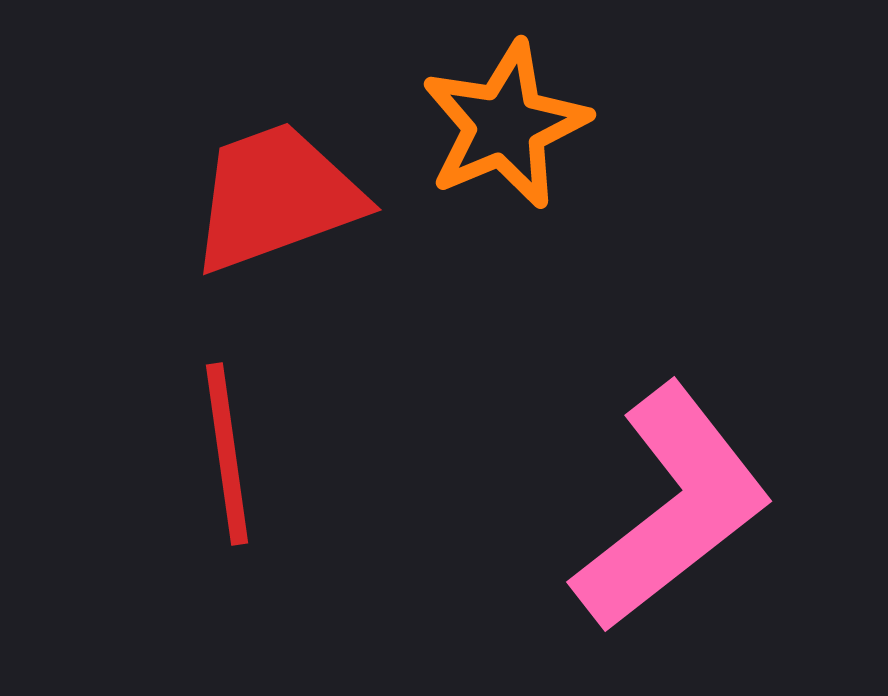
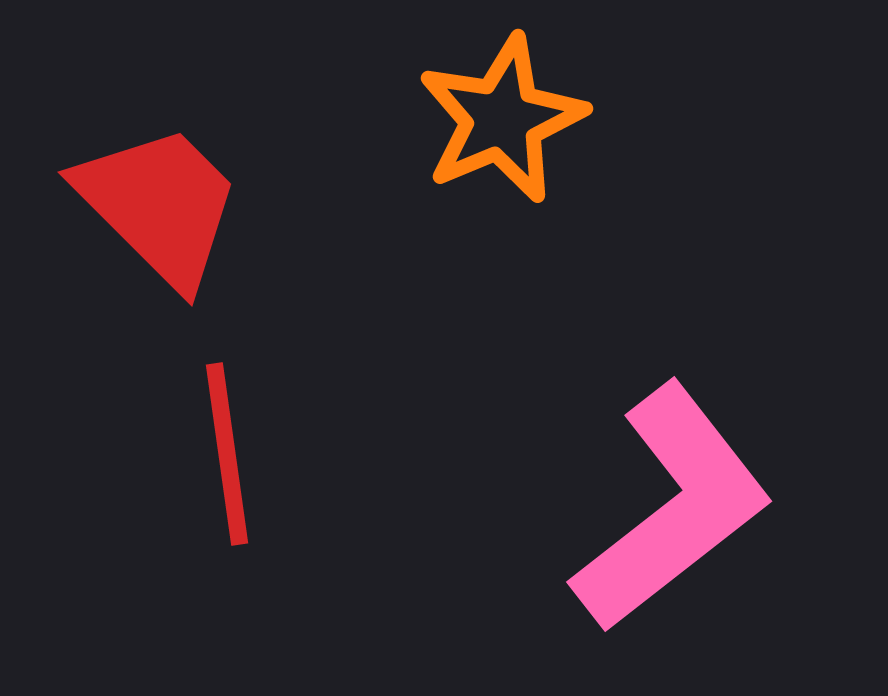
orange star: moved 3 px left, 6 px up
red trapezoid: moved 117 px left, 8 px down; rotated 65 degrees clockwise
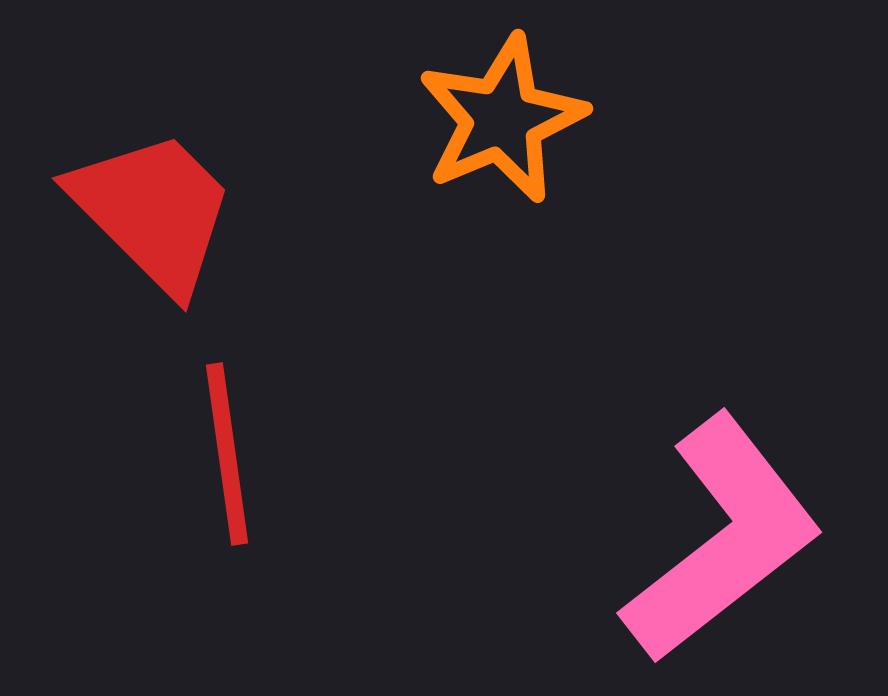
red trapezoid: moved 6 px left, 6 px down
pink L-shape: moved 50 px right, 31 px down
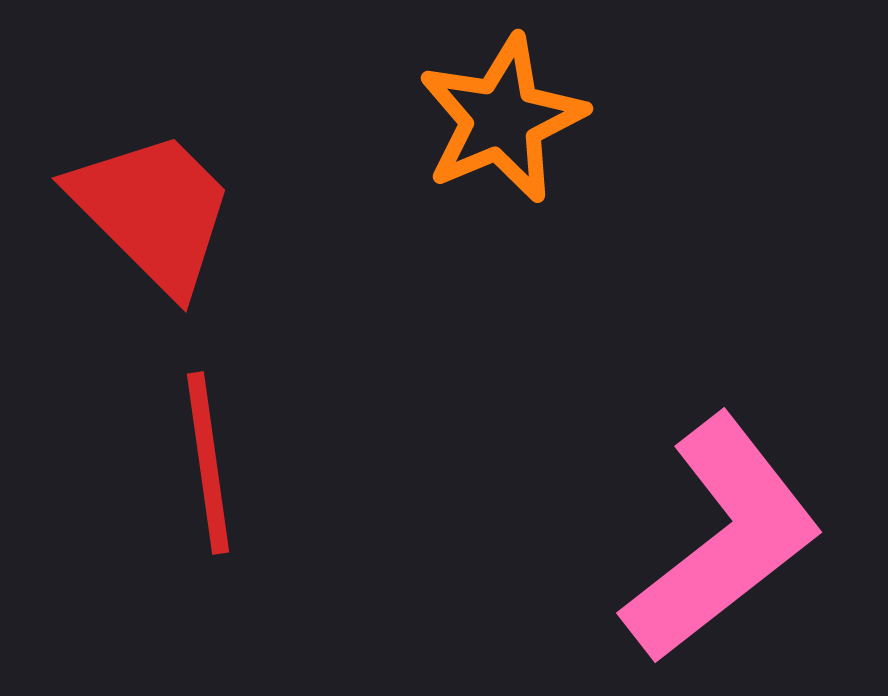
red line: moved 19 px left, 9 px down
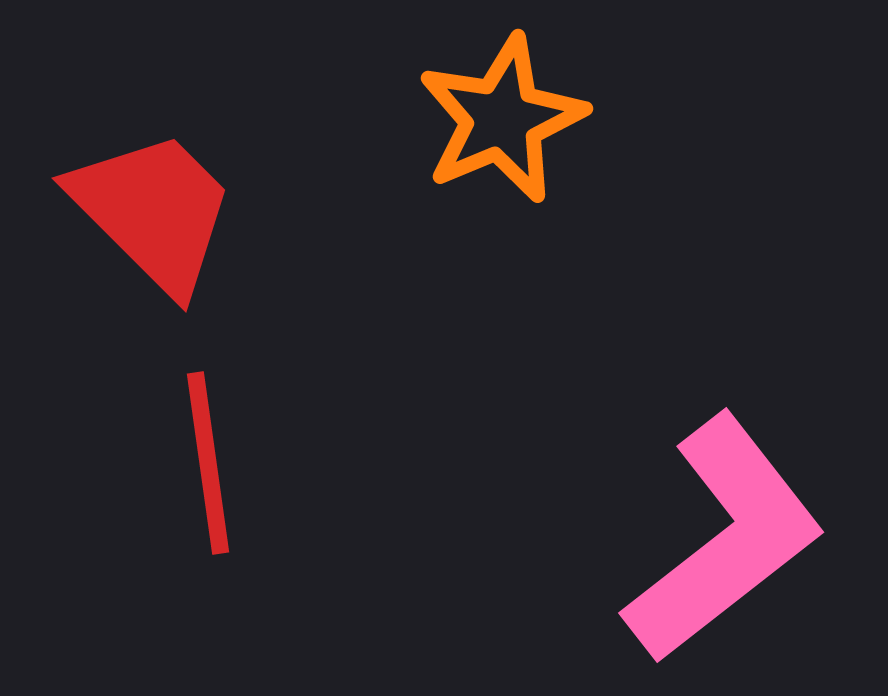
pink L-shape: moved 2 px right
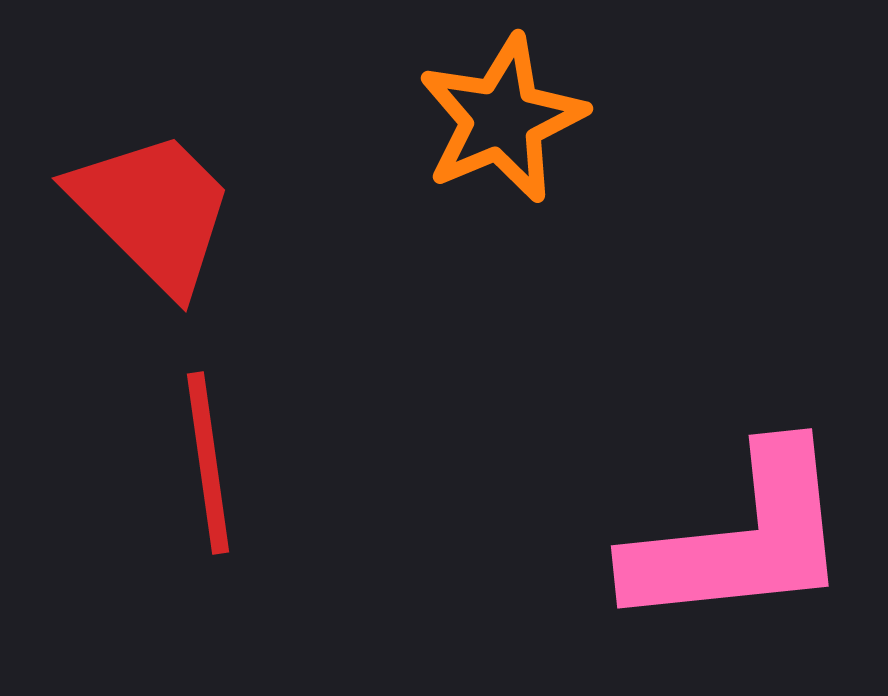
pink L-shape: moved 16 px right; rotated 32 degrees clockwise
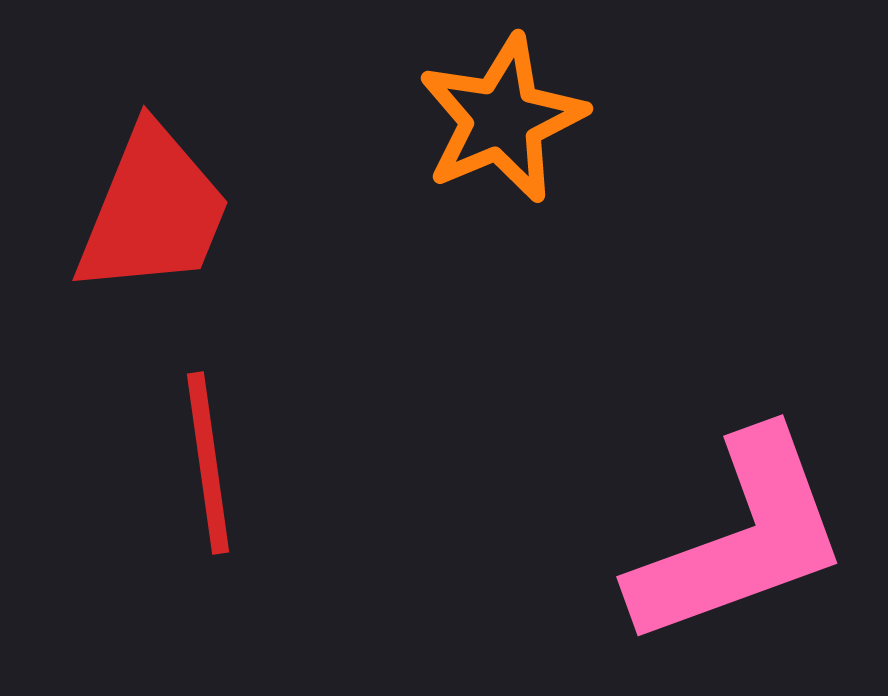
red trapezoid: rotated 67 degrees clockwise
pink L-shape: rotated 14 degrees counterclockwise
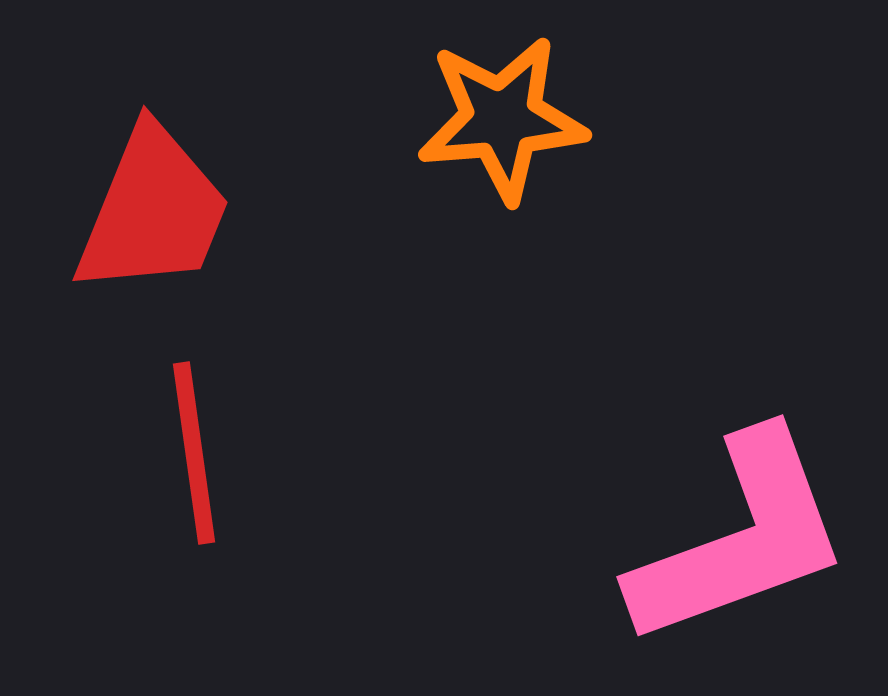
orange star: rotated 18 degrees clockwise
red line: moved 14 px left, 10 px up
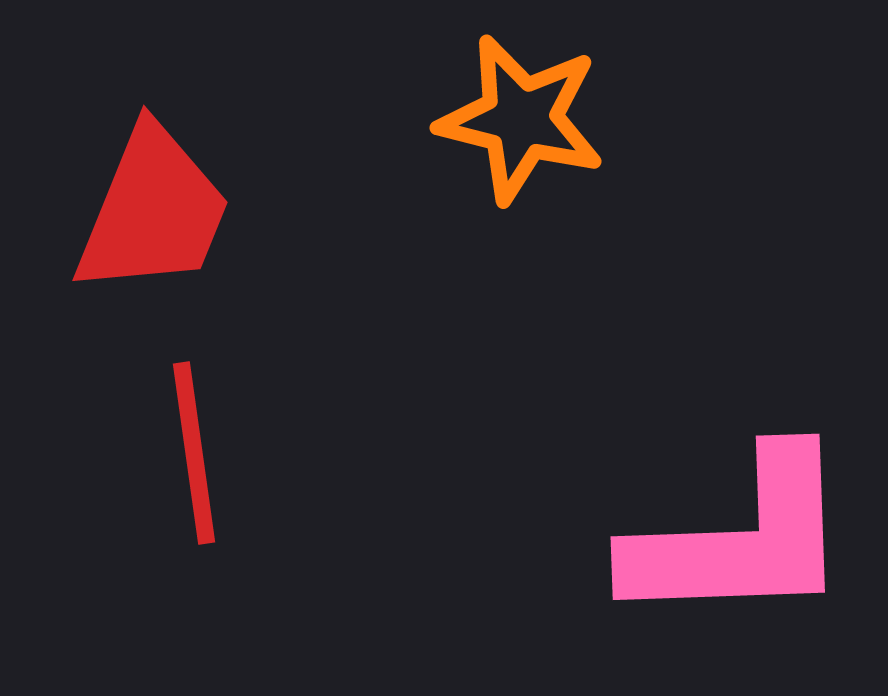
orange star: moved 19 px right; rotated 19 degrees clockwise
pink L-shape: rotated 18 degrees clockwise
